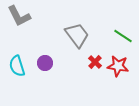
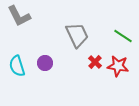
gray trapezoid: rotated 12 degrees clockwise
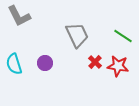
cyan semicircle: moved 3 px left, 2 px up
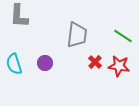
gray L-shape: rotated 30 degrees clockwise
gray trapezoid: rotated 32 degrees clockwise
red star: moved 1 px right
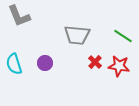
gray L-shape: rotated 25 degrees counterclockwise
gray trapezoid: rotated 88 degrees clockwise
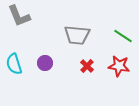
red cross: moved 8 px left, 4 px down
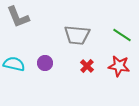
gray L-shape: moved 1 px left, 1 px down
green line: moved 1 px left, 1 px up
cyan semicircle: rotated 120 degrees clockwise
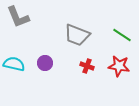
gray trapezoid: rotated 16 degrees clockwise
red cross: rotated 24 degrees counterclockwise
